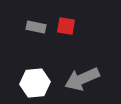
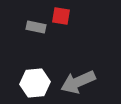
red square: moved 5 px left, 10 px up
gray arrow: moved 4 px left, 3 px down
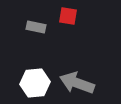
red square: moved 7 px right
gray arrow: moved 1 px left, 1 px down; rotated 44 degrees clockwise
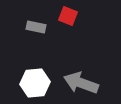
red square: rotated 12 degrees clockwise
gray arrow: moved 4 px right
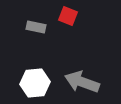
gray arrow: moved 1 px right, 1 px up
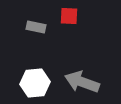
red square: moved 1 px right; rotated 18 degrees counterclockwise
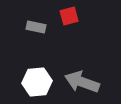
red square: rotated 18 degrees counterclockwise
white hexagon: moved 2 px right, 1 px up
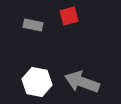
gray rectangle: moved 3 px left, 2 px up
white hexagon: rotated 16 degrees clockwise
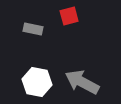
gray rectangle: moved 4 px down
gray arrow: rotated 8 degrees clockwise
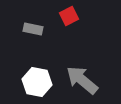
red square: rotated 12 degrees counterclockwise
gray arrow: moved 2 px up; rotated 12 degrees clockwise
